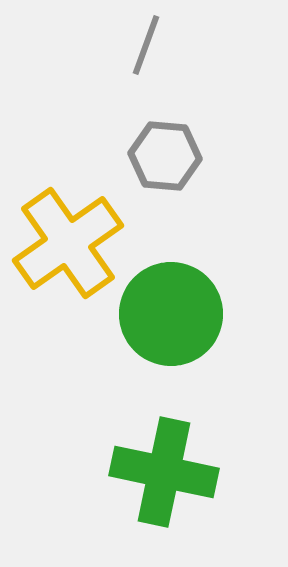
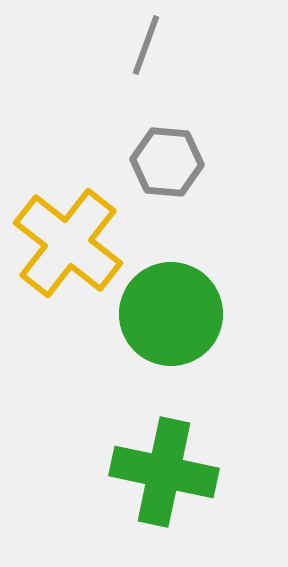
gray hexagon: moved 2 px right, 6 px down
yellow cross: rotated 17 degrees counterclockwise
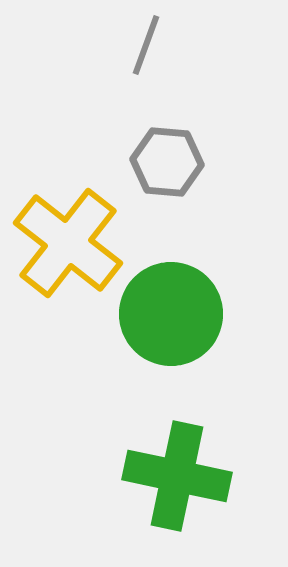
green cross: moved 13 px right, 4 px down
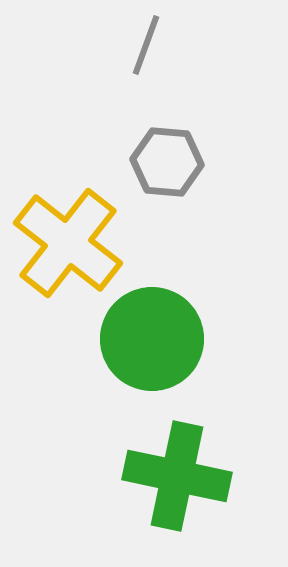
green circle: moved 19 px left, 25 px down
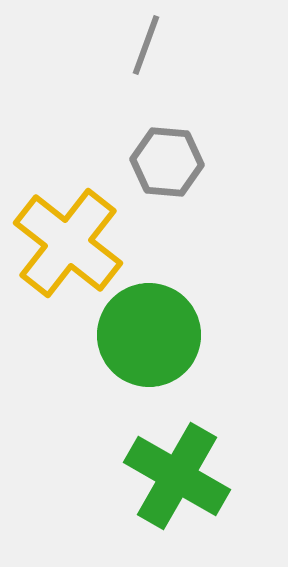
green circle: moved 3 px left, 4 px up
green cross: rotated 18 degrees clockwise
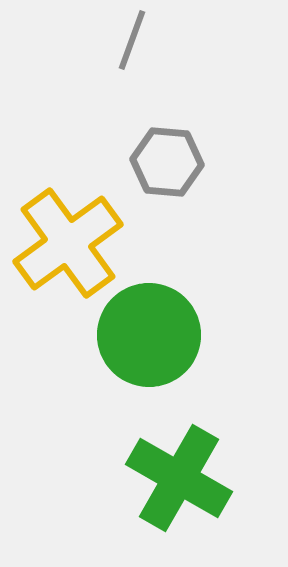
gray line: moved 14 px left, 5 px up
yellow cross: rotated 16 degrees clockwise
green cross: moved 2 px right, 2 px down
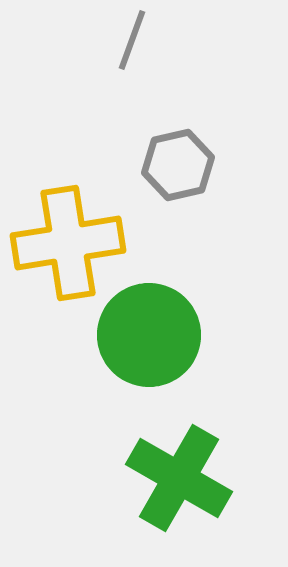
gray hexagon: moved 11 px right, 3 px down; rotated 18 degrees counterclockwise
yellow cross: rotated 27 degrees clockwise
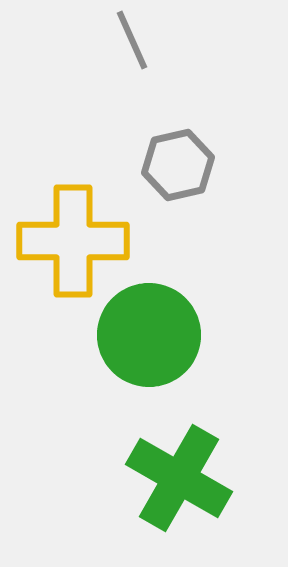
gray line: rotated 44 degrees counterclockwise
yellow cross: moved 5 px right, 2 px up; rotated 9 degrees clockwise
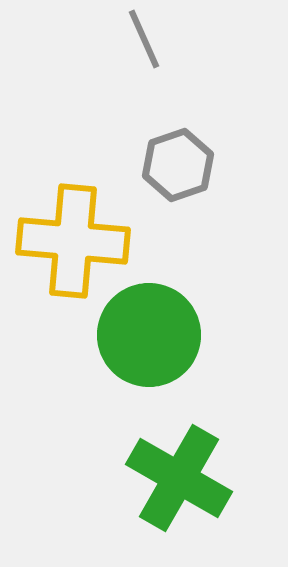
gray line: moved 12 px right, 1 px up
gray hexagon: rotated 6 degrees counterclockwise
yellow cross: rotated 5 degrees clockwise
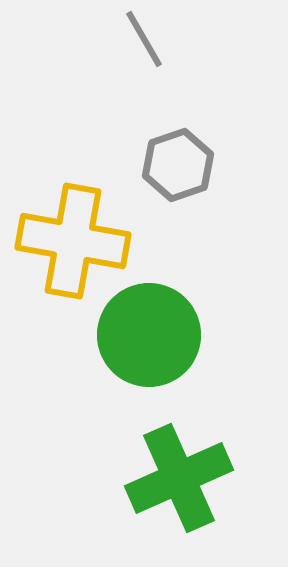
gray line: rotated 6 degrees counterclockwise
yellow cross: rotated 5 degrees clockwise
green cross: rotated 36 degrees clockwise
